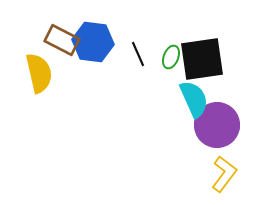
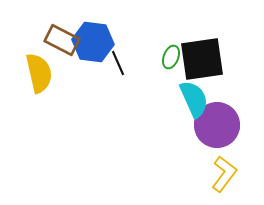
black line: moved 20 px left, 9 px down
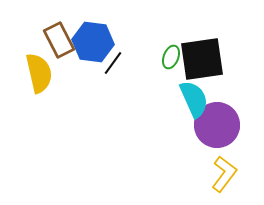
brown rectangle: moved 3 px left; rotated 36 degrees clockwise
black line: moved 5 px left; rotated 60 degrees clockwise
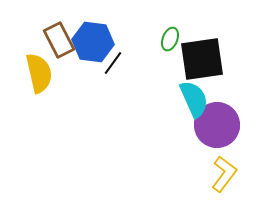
green ellipse: moved 1 px left, 18 px up
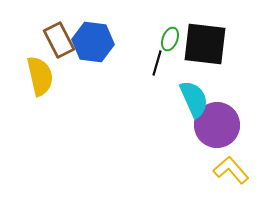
black square: moved 3 px right, 15 px up; rotated 15 degrees clockwise
black line: moved 44 px right; rotated 20 degrees counterclockwise
yellow semicircle: moved 1 px right, 3 px down
yellow L-shape: moved 7 px right, 4 px up; rotated 78 degrees counterclockwise
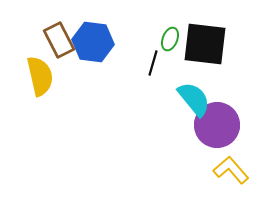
black line: moved 4 px left
cyan semicircle: rotated 15 degrees counterclockwise
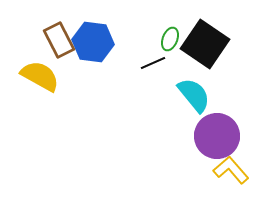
black square: rotated 27 degrees clockwise
black line: rotated 50 degrees clockwise
yellow semicircle: rotated 48 degrees counterclockwise
cyan semicircle: moved 4 px up
purple circle: moved 11 px down
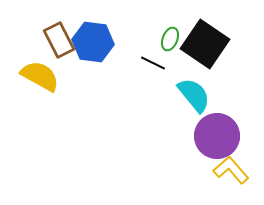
black line: rotated 50 degrees clockwise
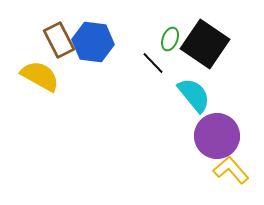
black line: rotated 20 degrees clockwise
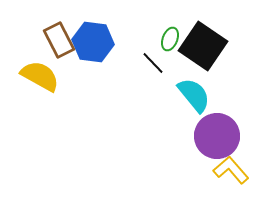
black square: moved 2 px left, 2 px down
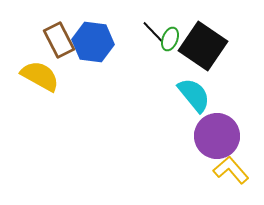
black line: moved 31 px up
